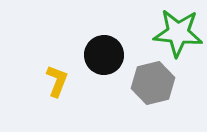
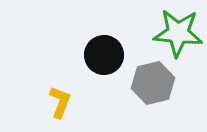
yellow L-shape: moved 3 px right, 21 px down
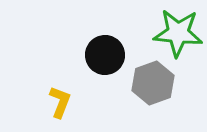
black circle: moved 1 px right
gray hexagon: rotated 6 degrees counterclockwise
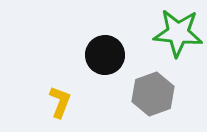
gray hexagon: moved 11 px down
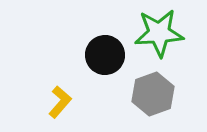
green star: moved 19 px left; rotated 9 degrees counterclockwise
yellow L-shape: rotated 20 degrees clockwise
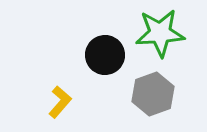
green star: moved 1 px right
